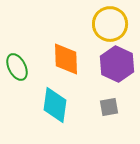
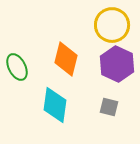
yellow circle: moved 2 px right, 1 px down
orange diamond: rotated 16 degrees clockwise
gray square: rotated 24 degrees clockwise
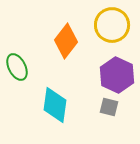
orange diamond: moved 18 px up; rotated 24 degrees clockwise
purple hexagon: moved 11 px down
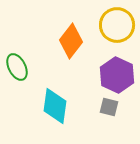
yellow circle: moved 5 px right
orange diamond: moved 5 px right
cyan diamond: moved 1 px down
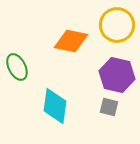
orange diamond: rotated 64 degrees clockwise
purple hexagon: rotated 12 degrees counterclockwise
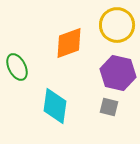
orange diamond: moved 2 px left, 2 px down; rotated 32 degrees counterclockwise
purple hexagon: moved 1 px right, 2 px up
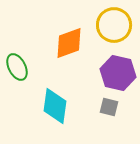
yellow circle: moved 3 px left
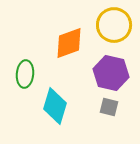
green ellipse: moved 8 px right, 7 px down; rotated 32 degrees clockwise
purple hexagon: moved 7 px left
cyan diamond: rotated 9 degrees clockwise
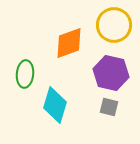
cyan diamond: moved 1 px up
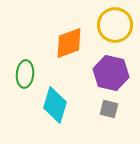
yellow circle: moved 1 px right
gray square: moved 2 px down
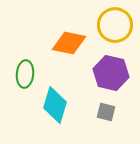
orange diamond: rotated 32 degrees clockwise
gray square: moved 3 px left, 3 px down
